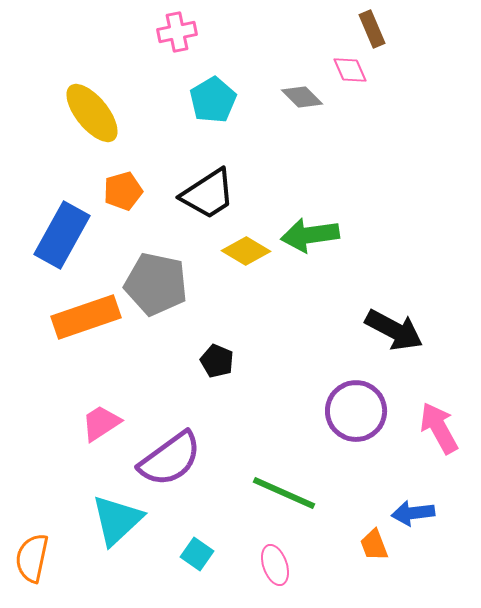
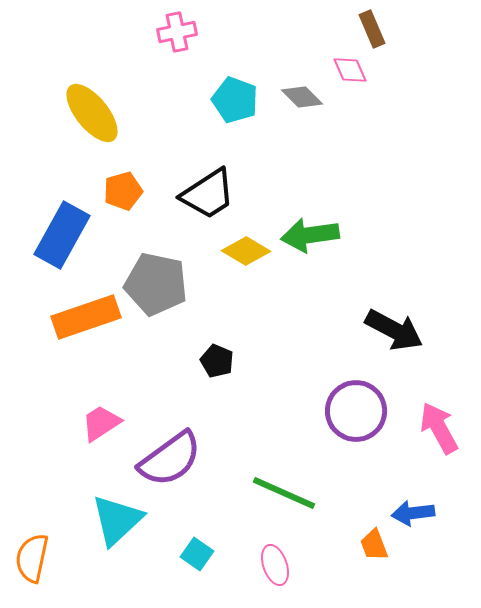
cyan pentagon: moved 22 px right; rotated 21 degrees counterclockwise
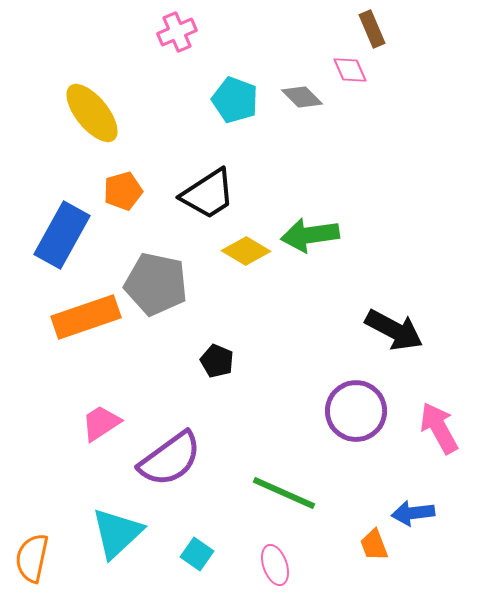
pink cross: rotated 12 degrees counterclockwise
cyan triangle: moved 13 px down
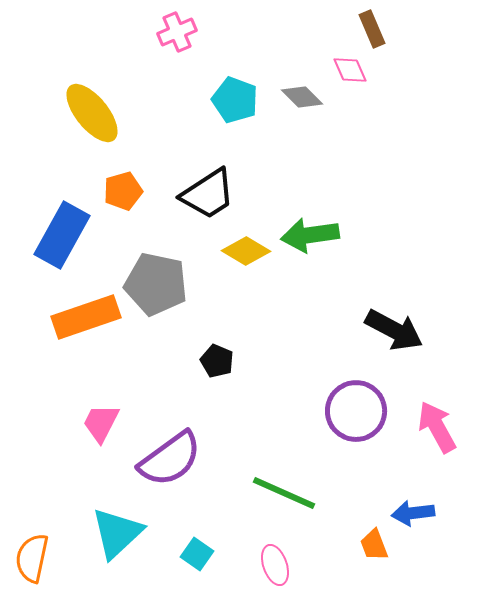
pink trapezoid: rotated 30 degrees counterclockwise
pink arrow: moved 2 px left, 1 px up
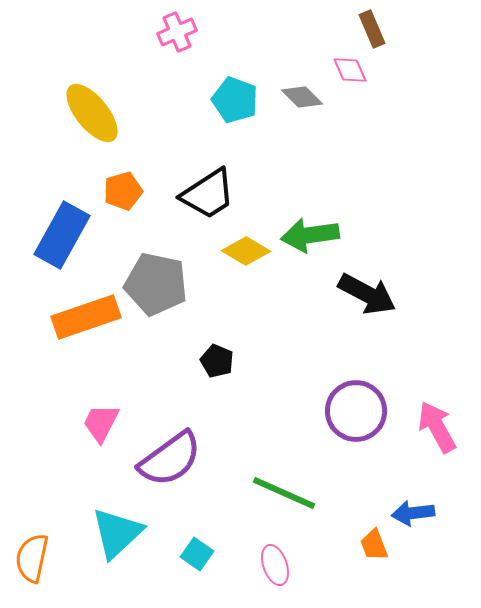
black arrow: moved 27 px left, 36 px up
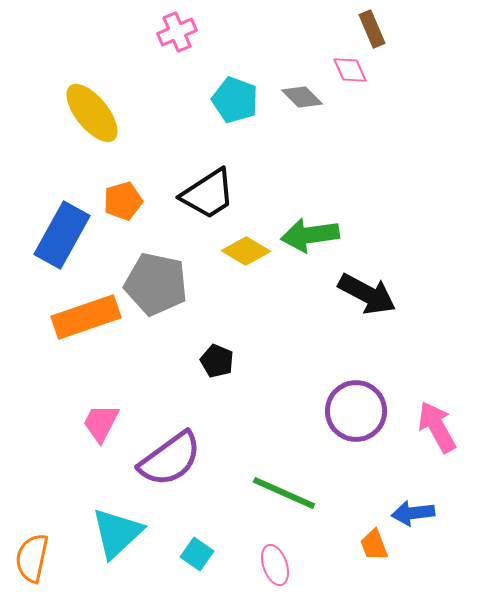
orange pentagon: moved 10 px down
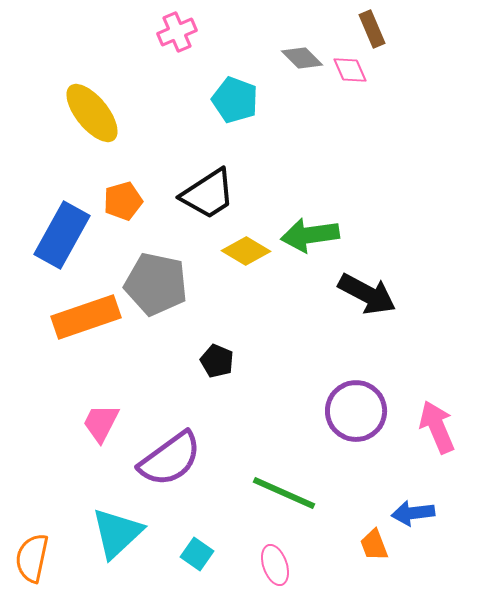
gray diamond: moved 39 px up
pink arrow: rotated 6 degrees clockwise
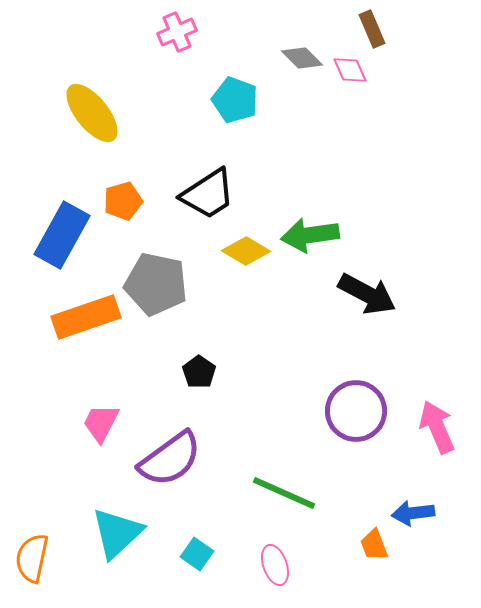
black pentagon: moved 18 px left, 11 px down; rotated 12 degrees clockwise
